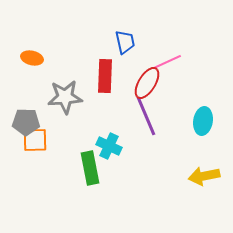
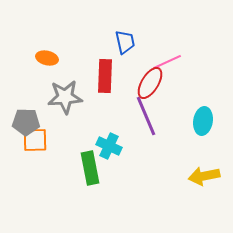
orange ellipse: moved 15 px right
red ellipse: moved 3 px right
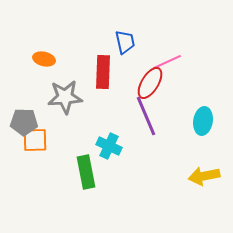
orange ellipse: moved 3 px left, 1 px down
red rectangle: moved 2 px left, 4 px up
gray pentagon: moved 2 px left
green rectangle: moved 4 px left, 4 px down
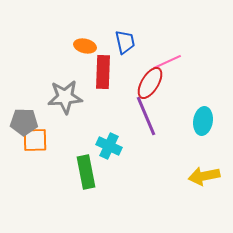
orange ellipse: moved 41 px right, 13 px up
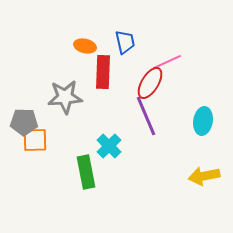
cyan cross: rotated 20 degrees clockwise
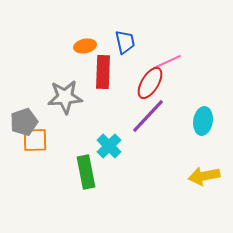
orange ellipse: rotated 25 degrees counterclockwise
purple line: moved 2 px right; rotated 66 degrees clockwise
gray pentagon: rotated 20 degrees counterclockwise
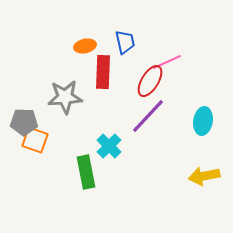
red ellipse: moved 2 px up
gray pentagon: rotated 20 degrees clockwise
orange square: rotated 20 degrees clockwise
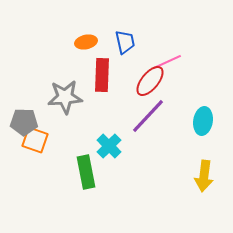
orange ellipse: moved 1 px right, 4 px up
red rectangle: moved 1 px left, 3 px down
red ellipse: rotated 8 degrees clockwise
yellow arrow: rotated 72 degrees counterclockwise
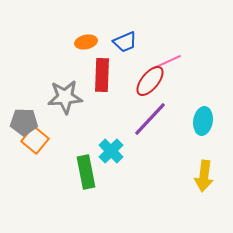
blue trapezoid: rotated 80 degrees clockwise
purple line: moved 2 px right, 3 px down
orange square: rotated 20 degrees clockwise
cyan cross: moved 2 px right, 5 px down
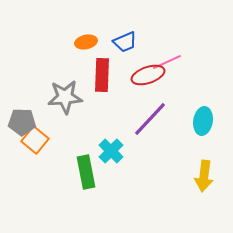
red ellipse: moved 2 px left, 6 px up; rotated 32 degrees clockwise
gray pentagon: moved 2 px left
